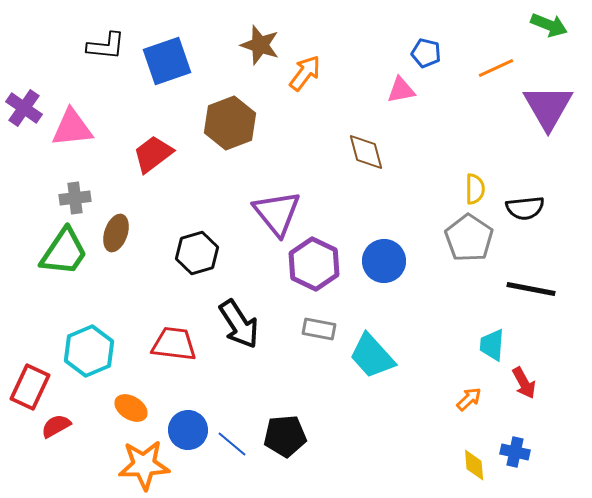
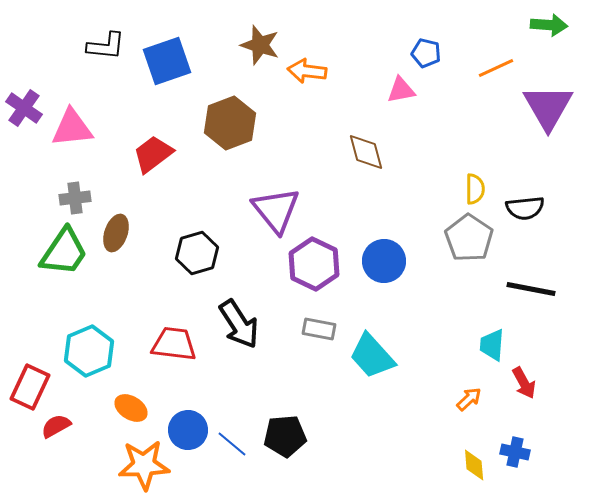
green arrow at (549, 25): rotated 18 degrees counterclockwise
orange arrow at (305, 73): moved 2 px right, 2 px up; rotated 120 degrees counterclockwise
purple triangle at (277, 213): moved 1 px left, 3 px up
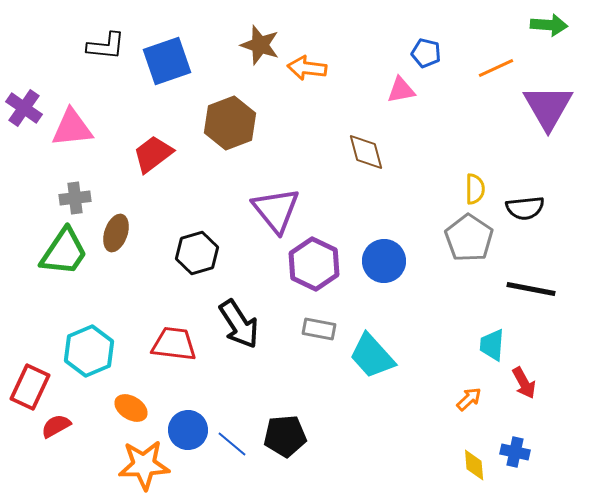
orange arrow at (307, 71): moved 3 px up
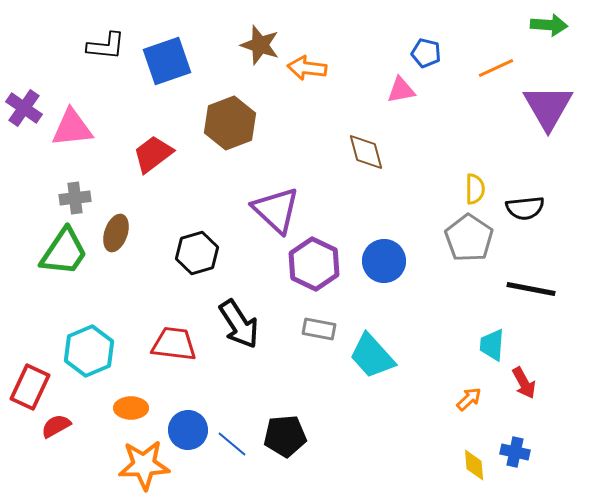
purple triangle at (276, 210): rotated 8 degrees counterclockwise
orange ellipse at (131, 408): rotated 32 degrees counterclockwise
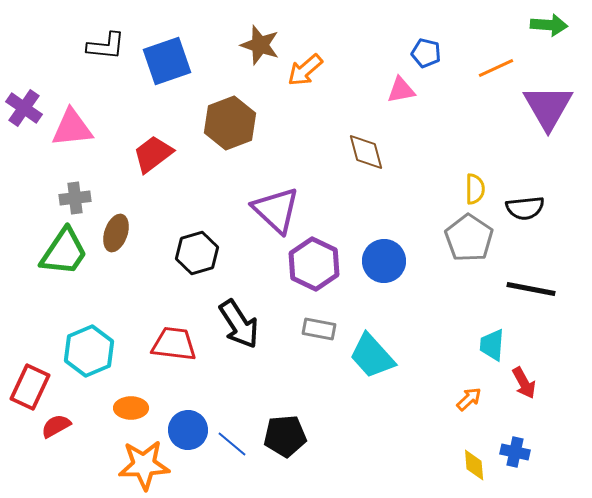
orange arrow at (307, 68): moved 2 px left, 2 px down; rotated 48 degrees counterclockwise
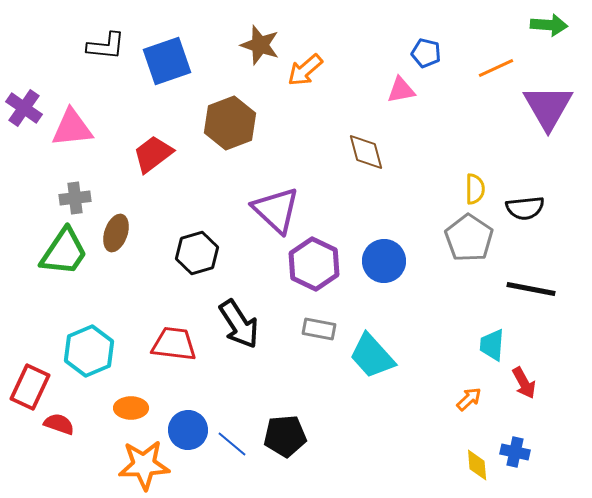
red semicircle at (56, 426): moved 3 px right, 2 px up; rotated 48 degrees clockwise
yellow diamond at (474, 465): moved 3 px right
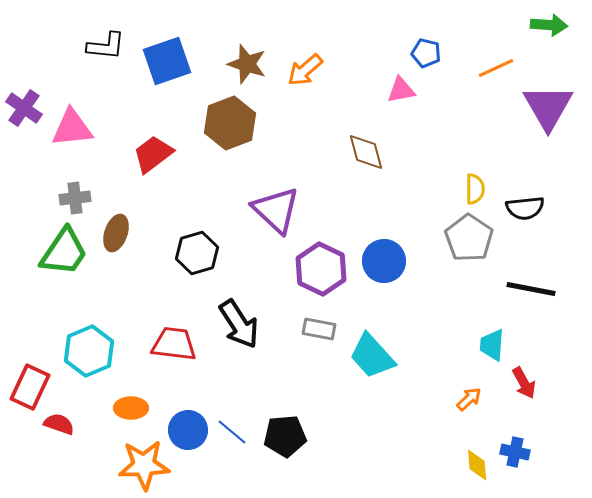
brown star at (260, 45): moved 13 px left, 19 px down
purple hexagon at (314, 264): moved 7 px right, 5 px down
blue line at (232, 444): moved 12 px up
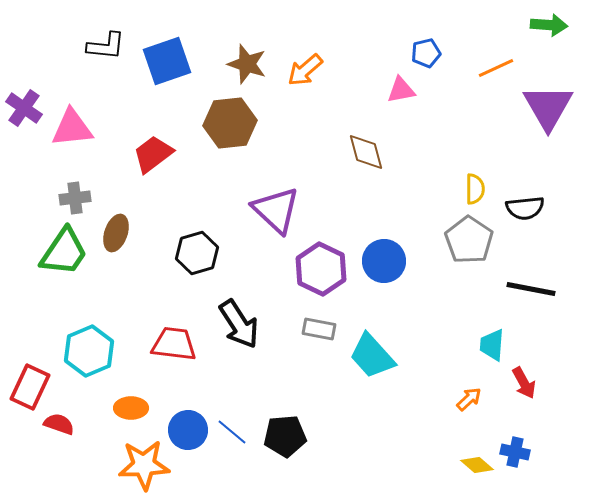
blue pentagon at (426, 53): rotated 28 degrees counterclockwise
brown hexagon at (230, 123): rotated 15 degrees clockwise
gray pentagon at (469, 238): moved 2 px down
yellow diamond at (477, 465): rotated 44 degrees counterclockwise
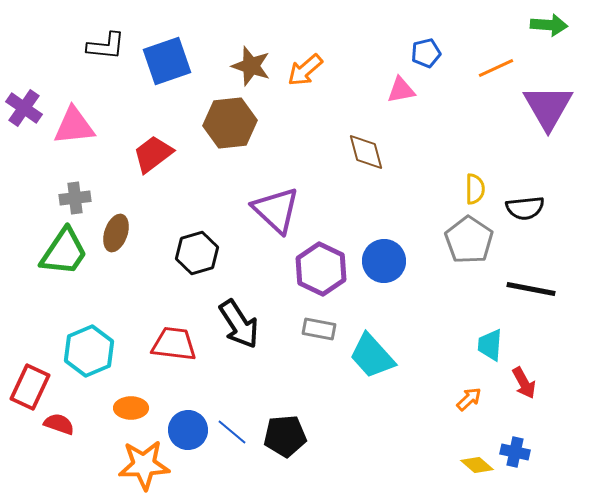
brown star at (247, 64): moved 4 px right, 2 px down
pink triangle at (72, 128): moved 2 px right, 2 px up
cyan trapezoid at (492, 345): moved 2 px left
